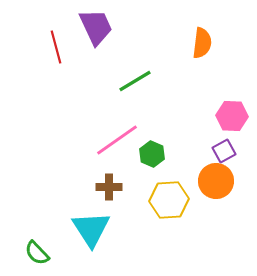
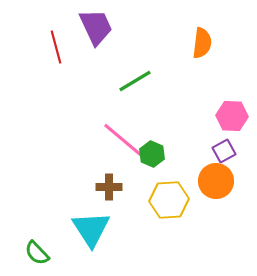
pink line: moved 6 px right; rotated 75 degrees clockwise
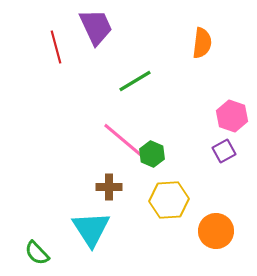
pink hexagon: rotated 16 degrees clockwise
orange circle: moved 50 px down
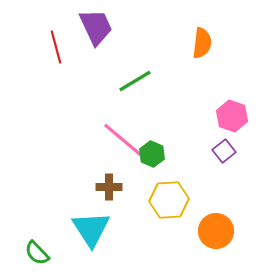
purple square: rotated 10 degrees counterclockwise
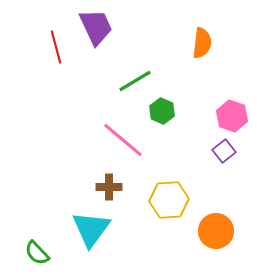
green hexagon: moved 10 px right, 43 px up
cyan triangle: rotated 9 degrees clockwise
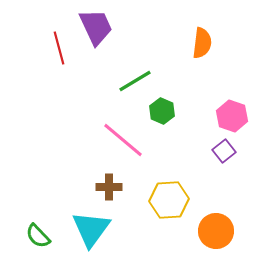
red line: moved 3 px right, 1 px down
green semicircle: moved 1 px right, 17 px up
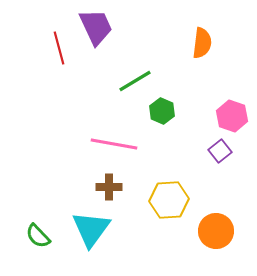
pink line: moved 9 px left, 4 px down; rotated 30 degrees counterclockwise
purple square: moved 4 px left
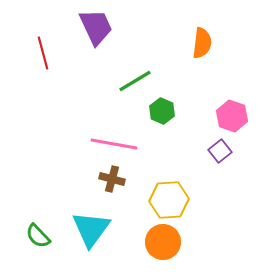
red line: moved 16 px left, 5 px down
brown cross: moved 3 px right, 8 px up; rotated 15 degrees clockwise
orange circle: moved 53 px left, 11 px down
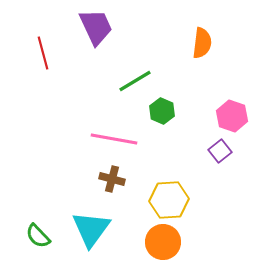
pink line: moved 5 px up
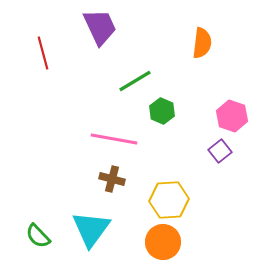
purple trapezoid: moved 4 px right
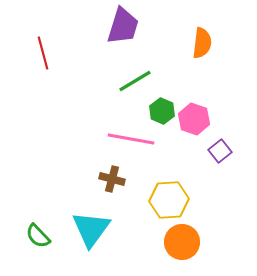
purple trapezoid: moved 23 px right, 1 px up; rotated 42 degrees clockwise
pink hexagon: moved 38 px left, 3 px down
pink line: moved 17 px right
orange circle: moved 19 px right
